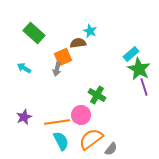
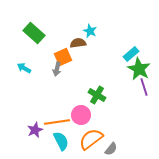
purple star: moved 11 px right, 13 px down
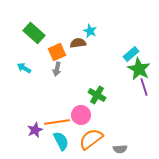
orange square: moved 6 px left, 5 px up
gray semicircle: moved 9 px right; rotated 48 degrees clockwise
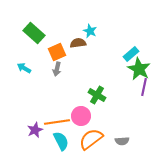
purple line: rotated 30 degrees clockwise
pink circle: moved 1 px down
gray semicircle: moved 2 px right, 8 px up
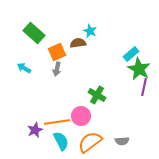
orange semicircle: moved 1 px left, 3 px down
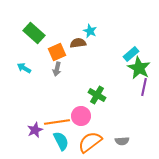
green star: moved 1 px up
